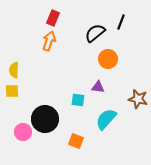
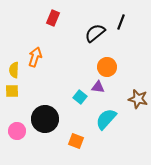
orange arrow: moved 14 px left, 16 px down
orange circle: moved 1 px left, 8 px down
cyan square: moved 2 px right, 3 px up; rotated 32 degrees clockwise
pink circle: moved 6 px left, 1 px up
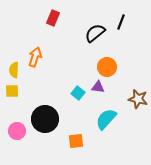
cyan square: moved 2 px left, 4 px up
orange square: rotated 28 degrees counterclockwise
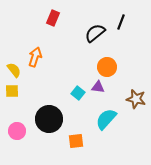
yellow semicircle: rotated 140 degrees clockwise
brown star: moved 2 px left
black circle: moved 4 px right
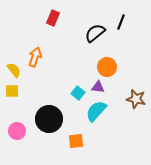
cyan semicircle: moved 10 px left, 8 px up
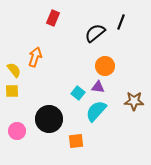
orange circle: moved 2 px left, 1 px up
brown star: moved 2 px left, 2 px down; rotated 12 degrees counterclockwise
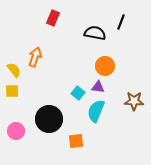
black semicircle: rotated 50 degrees clockwise
cyan semicircle: rotated 20 degrees counterclockwise
pink circle: moved 1 px left
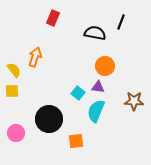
pink circle: moved 2 px down
